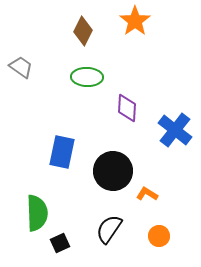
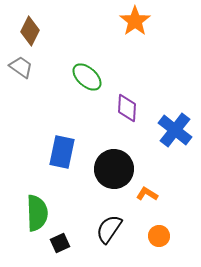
brown diamond: moved 53 px left
green ellipse: rotated 40 degrees clockwise
black circle: moved 1 px right, 2 px up
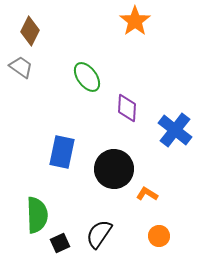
green ellipse: rotated 12 degrees clockwise
green semicircle: moved 2 px down
black semicircle: moved 10 px left, 5 px down
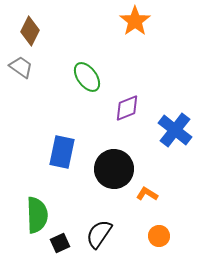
purple diamond: rotated 64 degrees clockwise
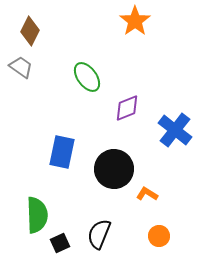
black semicircle: rotated 12 degrees counterclockwise
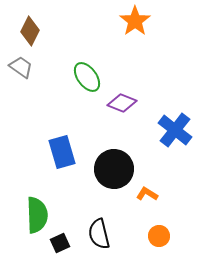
purple diamond: moved 5 px left, 5 px up; rotated 44 degrees clockwise
blue rectangle: rotated 28 degrees counterclockwise
black semicircle: rotated 36 degrees counterclockwise
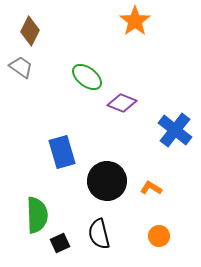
green ellipse: rotated 16 degrees counterclockwise
black circle: moved 7 px left, 12 px down
orange L-shape: moved 4 px right, 6 px up
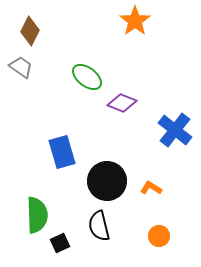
black semicircle: moved 8 px up
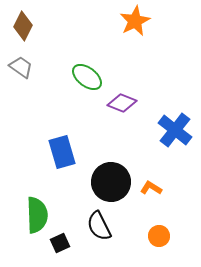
orange star: rotated 8 degrees clockwise
brown diamond: moved 7 px left, 5 px up
black circle: moved 4 px right, 1 px down
black semicircle: rotated 12 degrees counterclockwise
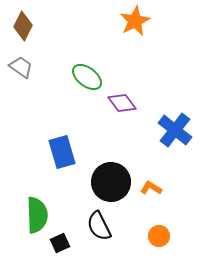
purple diamond: rotated 32 degrees clockwise
